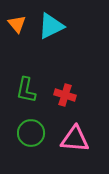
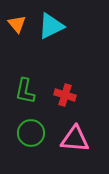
green L-shape: moved 1 px left, 1 px down
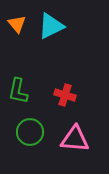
green L-shape: moved 7 px left
green circle: moved 1 px left, 1 px up
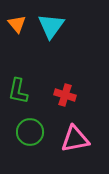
cyan triangle: rotated 28 degrees counterclockwise
pink triangle: rotated 16 degrees counterclockwise
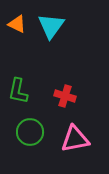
orange triangle: rotated 24 degrees counterclockwise
red cross: moved 1 px down
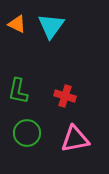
green circle: moved 3 px left, 1 px down
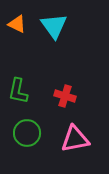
cyan triangle: moved 3 px right; rotated 12 degrees counterclockwise
